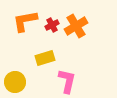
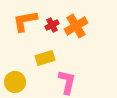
pink L-shape: moved 1 px down
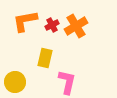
yellow rectangle: rotated 60 degrees counterclockwise
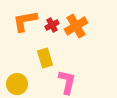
yellow rectangle: rotated 30 degrees counterclockwise
yellow circle: moved 2 px right, 2 px down
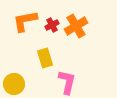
yellow circle: moved 3 px left
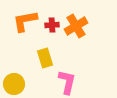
red cross: rotated 24 degrees clockwise
